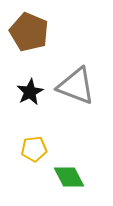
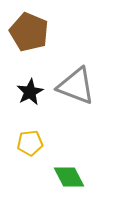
yellow pentagon: moved 4 px left, 6 px up
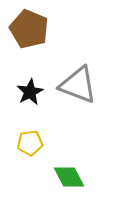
brown pentagon: moved 3 px up
gray triangle: moved 2 px right, 1 px up
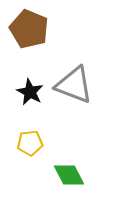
gray triangle: moved 4 px left
black star: rotated 16 degrees counterclockwise
green diamond: moved 2 px up
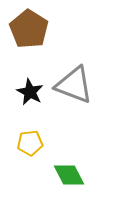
brown pentagon: rotated 9 degrees clockwise
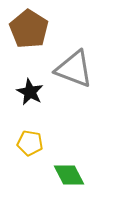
gray triangle: moved 16 px up
yellow pentagon: rotated 15 degrees clockwise
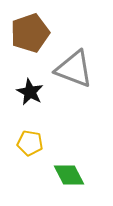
brown pentagon: moved 1 px right, 4 px down; rotated 21 degrees clockwise
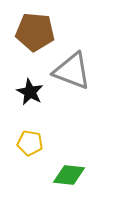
brown pentagon: moved 5 px right, 1 px up; rotated 24 degrees clockwise
gray triangle: moved 2 px left, 2 px down
green diamond: rotated 56 degrees counterclockwise
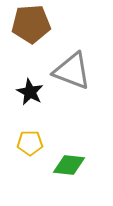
brown pentagon: moved 4 px left, 8 px up; rotated 9 degrees counterclockwise
yellow pentagon: rotated 10 degrees counterclockwise
green diamond: moved 10 px up
